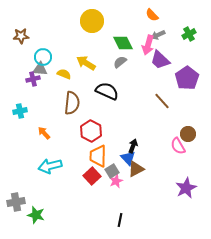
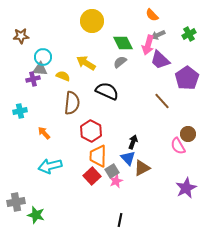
yellow semicircle: moved 1 px left, 2 px down
black arrow: moved 4 px up
brown triangle: moved 6 px right, 1 px up
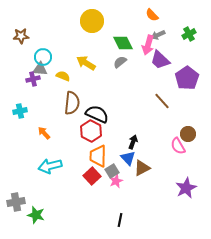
black semicircle: moved 10 px left, 23 px down
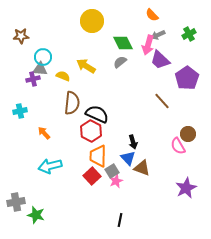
yellow arrow: moved 3 px down
black arrow: rotated 144 degrees clockwise
brown triangle: rotated 48 degrees clockwise
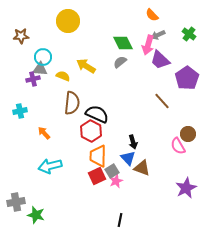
yellow circle: moved 24 px left
green cross: rotated 24 degrees counterclockwise
red square: moved 5 px right; rotated 18 degrees clockwise
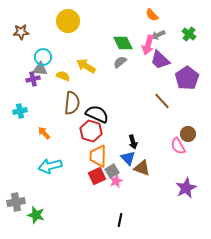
brown star: moved 4 px up
red hexagon: rotated 10 degrees counterclockwise
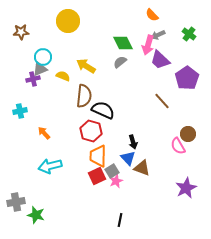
gray triangle: rotated 28 degrees counterclockwise
brown semicircle: moved 12 px right, 7 px up
black semicircle: moved 6 px right, 4 px up
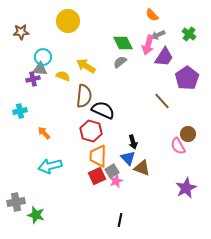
purple trapezoid: moved 4 px right, 3 px up; rotated 100 degrees counterclockwise
gray triangle: rotated 28 degrees clockwise
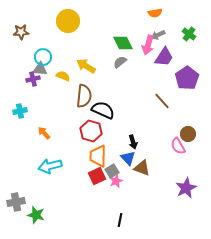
orange semicircle: moved 3 px right, 2 px up; rotated 56 degrees counterclockwise
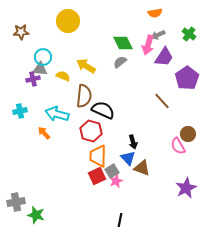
cyan arrow: moved 7 px right, 52 px up; rotated 30 degrees clockwise
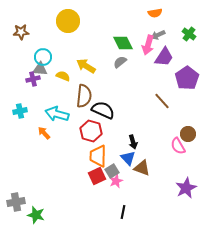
black line: moved 3 px right, 8 px up
